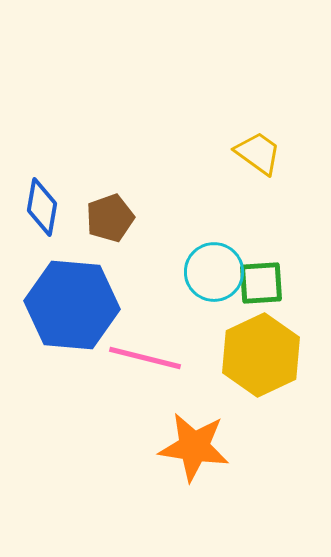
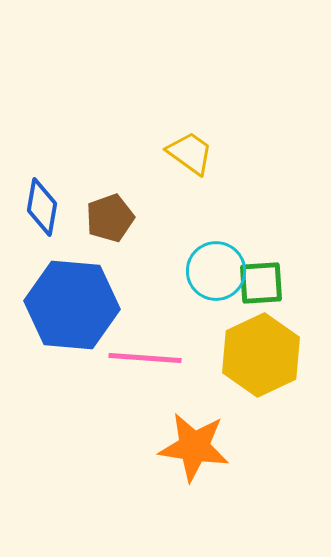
yellow trapezoid: moved 68 px left
cyan circle: moved 2 px right, 1 px up
pink line: rotated 10 degrees counterclockwise
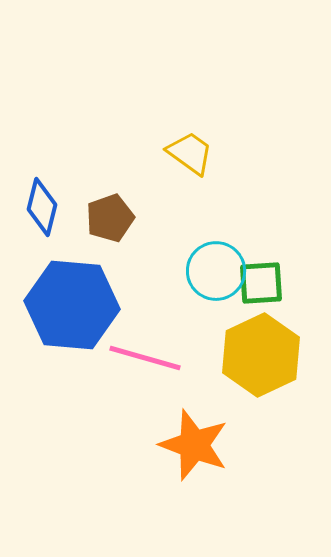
blue diamond: rotated 4 degrees clockwise
pink line: rotated 12 degrees clockwise
orange star: moved 2 px up; rotated 12 degrees clockwise
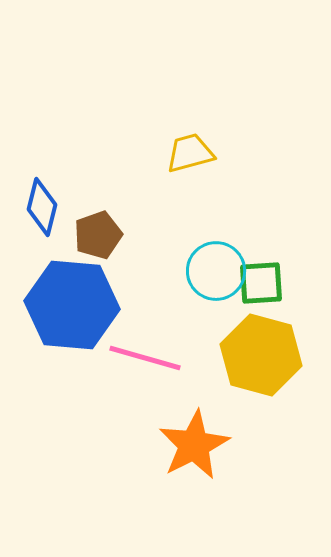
yellow trapezoid: rotated 51 degrees counterclockwise
brown pentagon: moved 12 px left, 17 px down
yellow hexagon: rotated 20 degrees counterclockwise
orange star: rotated 24 degrees clockwise
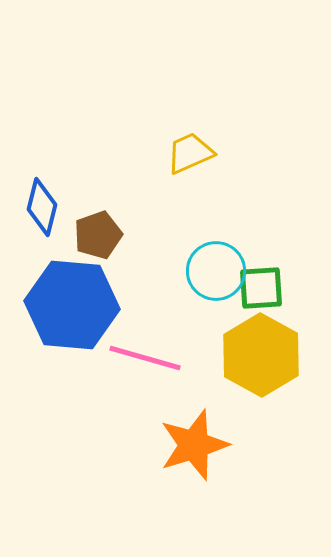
yellow trapezoid: rotated 9 degrees counterclockwise
green square: moved 5 px down
yellow hexagon: rotated 14 degrees clockwise
orange star: rotated 10 degrees clockwise
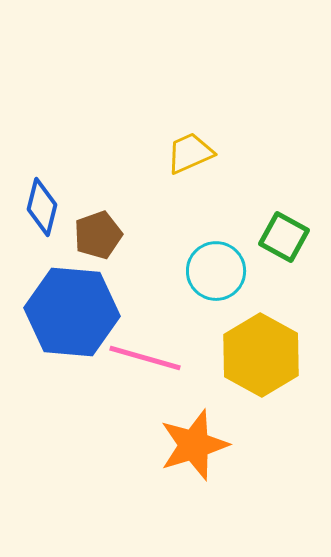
green square: moved 23 px right, 51 px up; rotated 33 degrees clockwise
blue hexagon: moved 7 px down
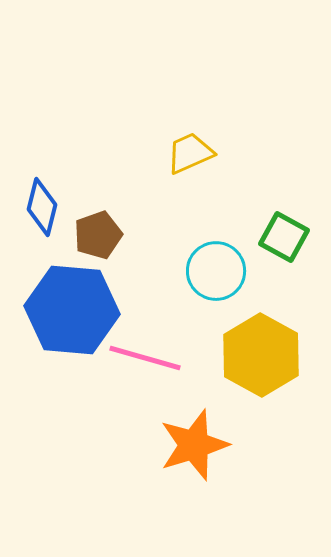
blue hexagon: moved 2 px up
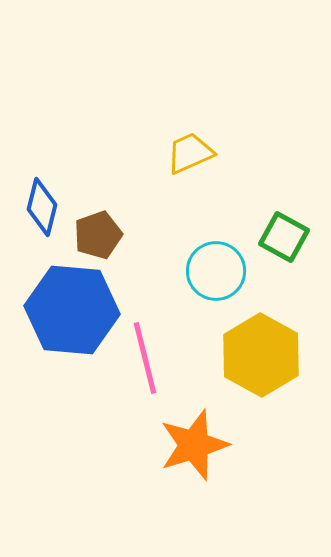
pink line: rotated 60 degrees clockwise
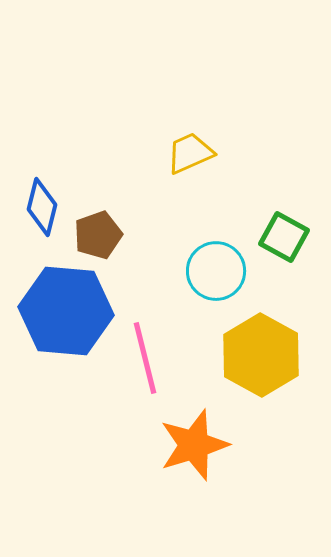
blue hexagon: moved 6 px left, 1 px down
